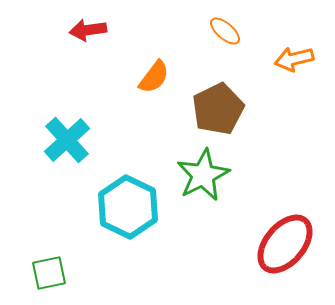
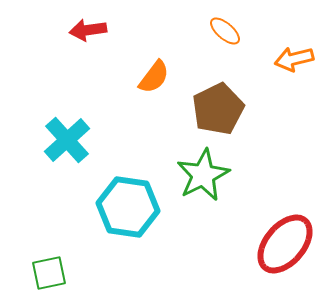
cyan hexagon: rotated 18 degrees counterclockwise
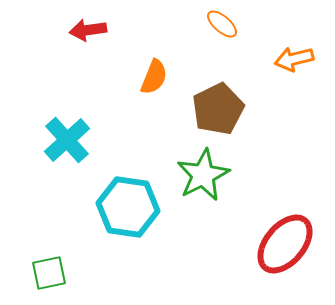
orange ellipse: moved 3 px left, 7 px up
orange semicircle: rotated 15 degrees counterclockwise
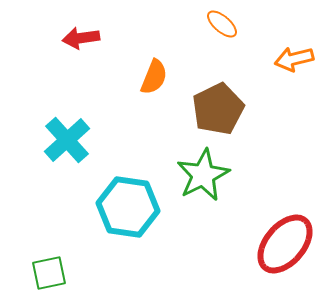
red arrow: moved 7 px left, 8 px down
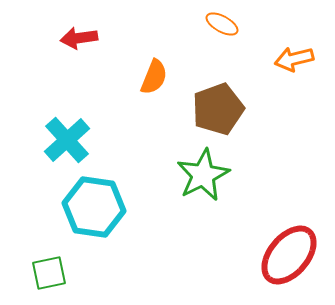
orange ellipse: rotated 12 degrees counterclockwise
red arrow: moved 2 px left
brown pentagon: rotated 6 degrees clockwise
cyan hexagon: moved 34 px left
red ellipse: moved 4 px right, 11 px down
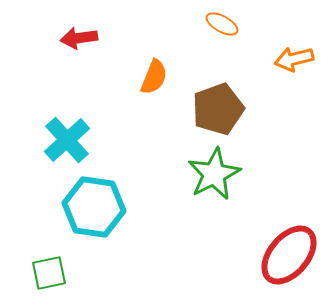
green star: moved 11 px right, 1 px up
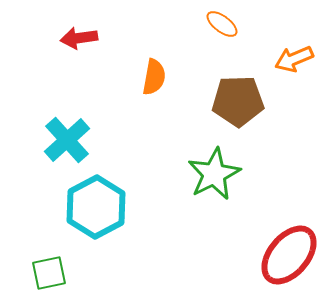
orange ellipse: rotated 8 degrees clockwise
orange arrow: rotated 9 degrees counterclockwise
orange semicircle: rotated 12 degrees counterclockwise
brown pentagon: moved 20 px right, 8 px up; rotated 18 degrees clockwise
cyan hexagon: moved 2 px right; rotated 24 degrees clockwise
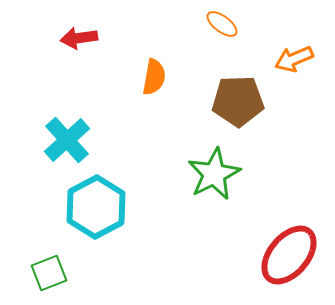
green square: rotated 9 degrees counterclockwise
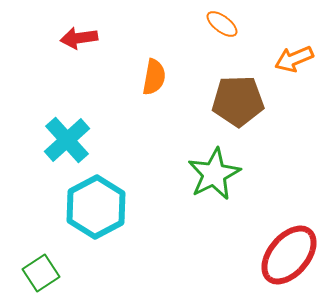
green square: moved 8 px left; rotated 12 degrees counterclockwise
